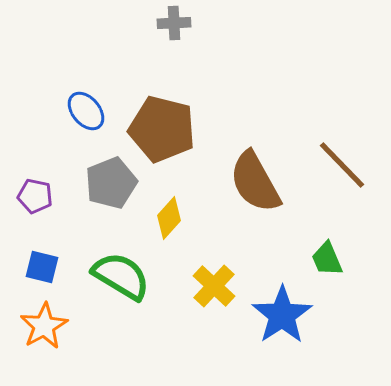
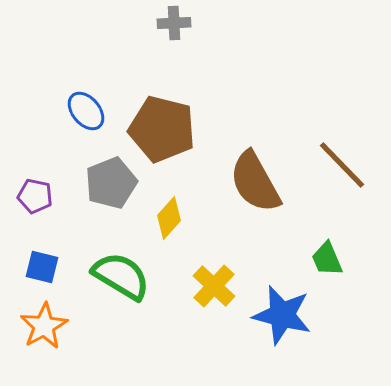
blue star: rotated 24 degrees counterclockwise
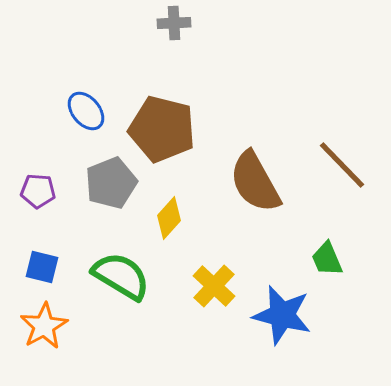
purple pentagon: moved 3 px right, 5 px up; rotated 8 degrees counterclockwise
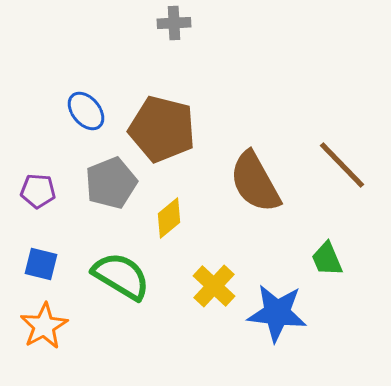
yellow diamond: rotated 9 degrees clockwise
blue square: moved 1 px left, 3 px up
blue star: moved 5 px left, 2 px up; rotated 8 degrees counterclockwise
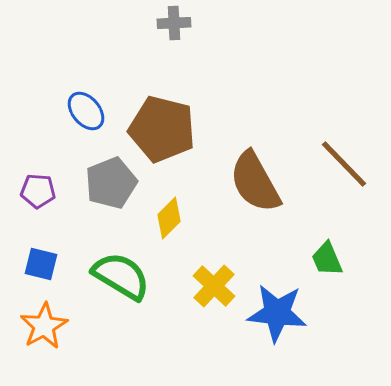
brown line: moved 2 px right, 1 px up
yellow diamond: rotated 6 degrees counterclockwise
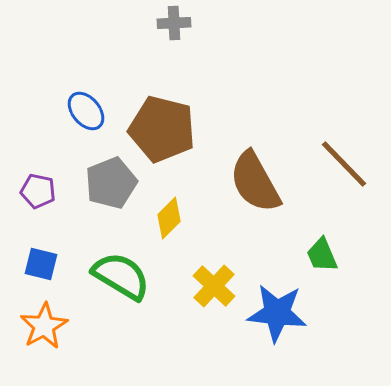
purple pentagon: rotated 8 degrees clockwise
green trapezoid: moved 5 px left, 4 px up
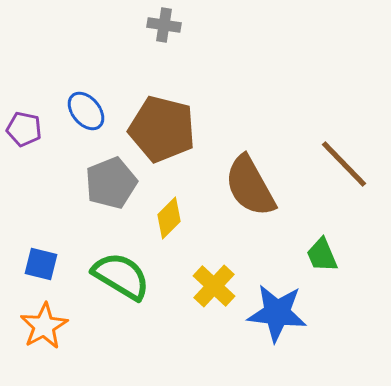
gray cross: moved 10 px left, 2 px down; rotated 12 degrees clockwise
brown semicircle: moved 5 px left, 4 px down
purple pentagon: moved 14 px left, 62 px up
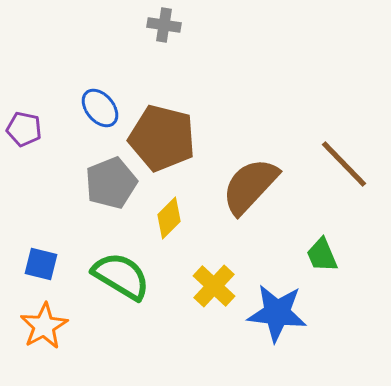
blue ellipse: moved 14 px right, 3 px up
brown pentagon: moved 9 px down
brown semicircle: rotated 72 degrees clockwise
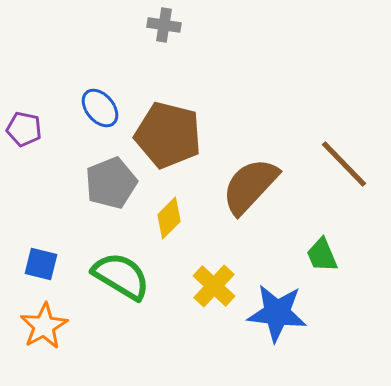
brown pentagon: moved 6 px right, 3 px up
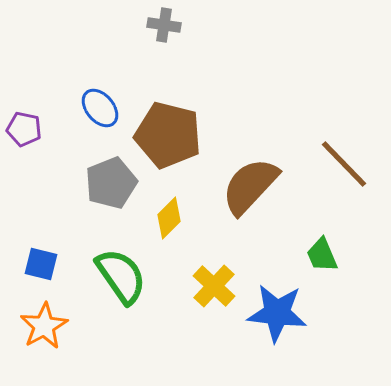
green semicircle: rotated 24 degrees clockwise
